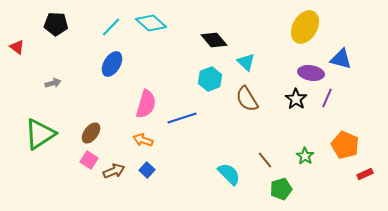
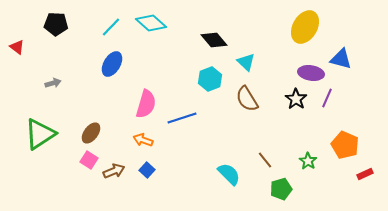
green star: moved 3 px right, 5 px down
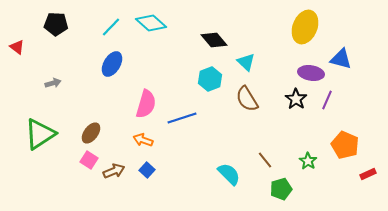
yellow ellipse: rotated 8 degrees counterclockwise
purple line: moved 2 px down
red rectangle: moved 3 px right
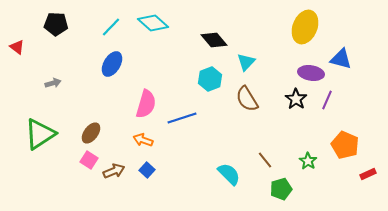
cyan diamond: moved 2 px right
cyan triangle: rotated 30 degrees clockwise
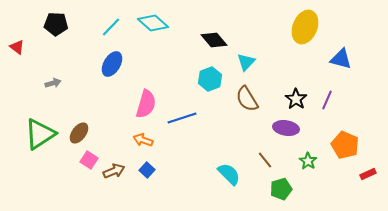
purple ellipse: moved 25 px left, 55 px down
brown ellipse: moved 12 px left
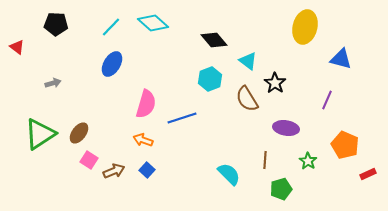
yellow ellipse: rotated 8 degrees counterclockwise
cyan triangle: moved 2 px right, 1 px up; rotated 36 degrees counterclockwise
black star: moved 21 px left, 16 px up
brown line: rotated 42 degrees clockwise
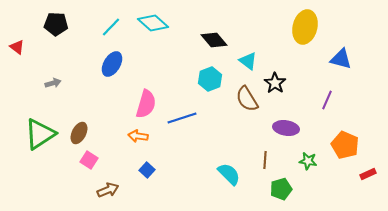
brown ellipse: rotated 10 degrees counterclockwise
orange arrow: moved 5 px left, 4 px up; rotated 12 degrees counterclockwise
green star: rotated 24 degrees counterclockwise
brown arrow: moved 6 px left, 19 px down
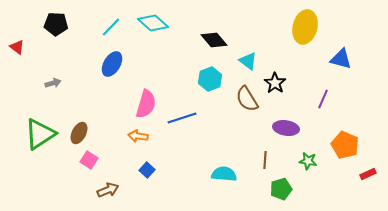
purple line: moved 4 px left, 1 px up
cyan semicircle: moved 5 px left; rotated 40 degrees counterclockwise
